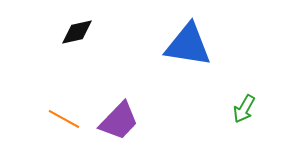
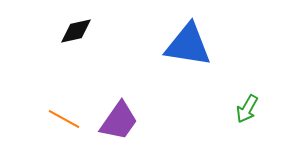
black diamond: moved 1 px left, 1 px up
green arrow: moved 3 px right
purple trapezoid: rotated 9 degrees counterclockwise
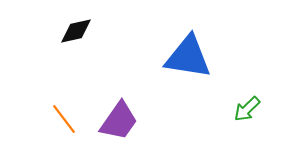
blue triangle: moved 12 px down
green arrow: rotated 16 degrees clockwise
orange line: rotated 24 degrees clockwise
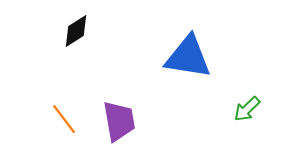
black diamond: rotated 20 degrees counterclockwise
purple trapezoid: rotated 45 degrees counterclockwise
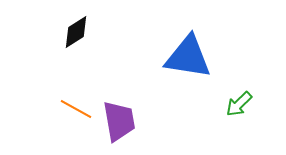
black diamond: moved 1 px down
green arrow: moved 8 px left, 5 px up
orange line: moved 12 px right, 10 px up; rotated 24 degrees counterclockwise
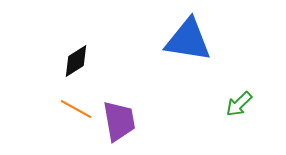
black diamond: moved 29 px down
blue triangle: moved 17 px up
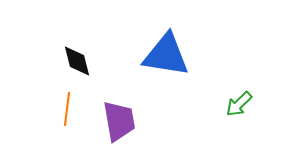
blue triangle: moved 22 px left, 15 px down
black diamond: moved 1 px right; rotated 72 degrees counterclockwise
orange line: moved 9 px left; rotated 68 degrees clockwise
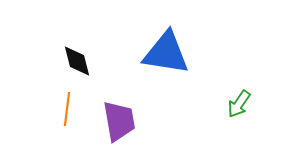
blue triangle: moved 2 px up
green arrow: rotated 12 degrees counterclockwise
